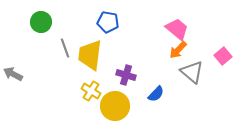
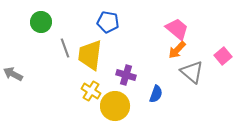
orange arrow: moved 1 px left
blue semicircle: rotated 24 degrees counterclockwise
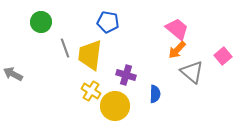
blue semicircle: moved 1 px left; rotated 18 degrees counterclockwise
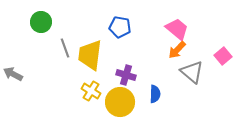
blue pentagon: moved 12 px right, 5 px down
yellow circle: moved 5 px right, 4 px up
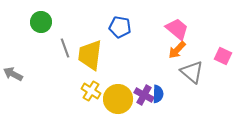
pink square: rotated 24 degrees counterclockwise
purple cross: moved 18 px right, 20 px down; rotated 12 degrees clockwise
blue semicircle: moved 3 px right
yellow circle: moved 2 px left, 3 px up
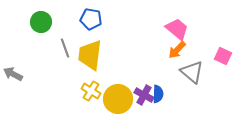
blue pentagon: moved 29 px left, 8 px up
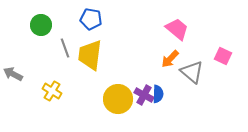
green circle: moved 3 px down
orange arrow: moved 7 px left, 9 px down
yellow cross: moved 39 px left
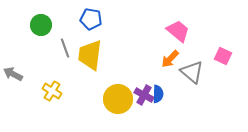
pink trapezoid: moved 1 px right, 2 px down
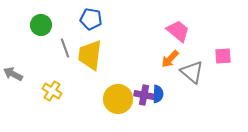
pink square: rotated 30 degrees counterclockwise
purple cross: rotated 18 degrees counterclockwise
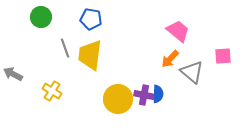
green circle: moved 8 px up
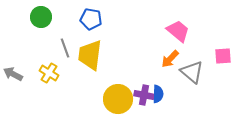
yellow cross: moved 3 px left, 18 px up
